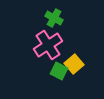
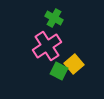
pink cross: moved 1 px left, 1 px down
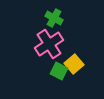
pink cross: moved 2 px right, 2 px up
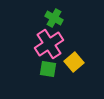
yellow square: moved 2 px up
green square: moved 11 px left, 2 px up; rotated 18 degrees counterclockwise
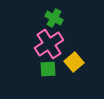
green square: rotated 12 degrees counterclockwise
